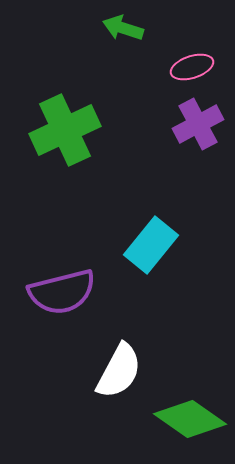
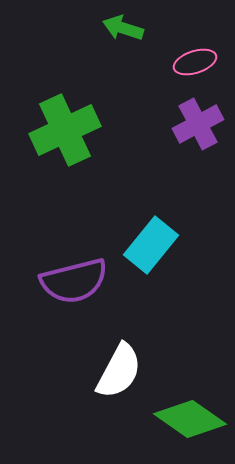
pink ellipse: moved 3 px right, 5 px up
purple semicircle: moved 12 px right, 11 px up
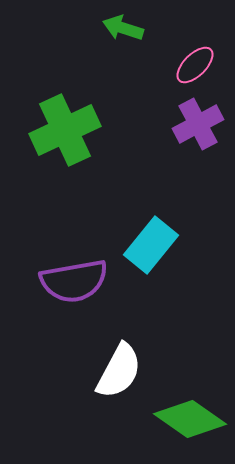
pink ellipse: moved 3 px down; rotated 27 degrees counterclockwise
purple semicircle: rotated 4 degrees clockwise
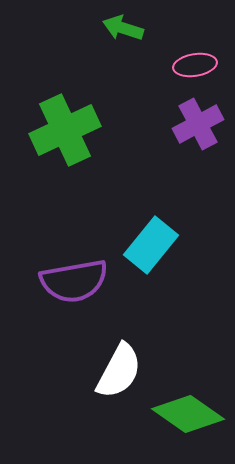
pink ellipse: rotated 36 degrees clockwise
green diamond: moved 2 px left, 5 px up
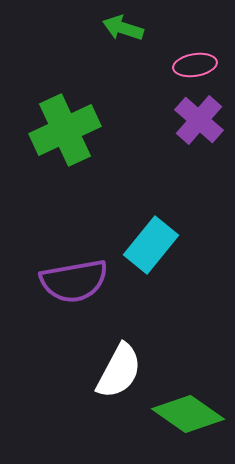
purple cross: moved 1 px right, 4 px up; rotated 21 degrees counterclockwise
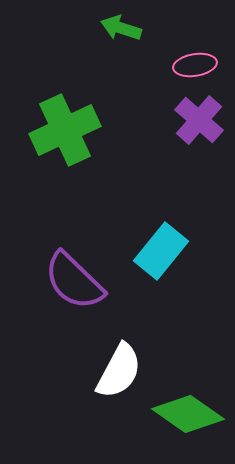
green arrow: moved 2 px left
cyan rectangle: moved 10 px right, 6 px down
purple semicircle: rotated 54 degrees clockwise
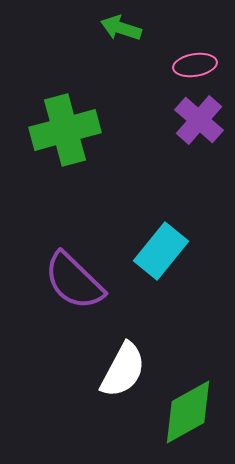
green cross: rotated 10 degrees clockwise
white semicircle: moved 4 px right, 1 px up
green diamond: moved 2 px up; rotated 64 degrees counterclockwise
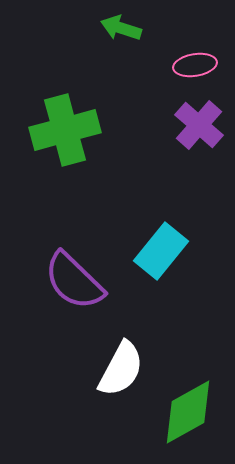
purple cross: moved 5 px down
white semicircle: moved 2 px left, 1 px up
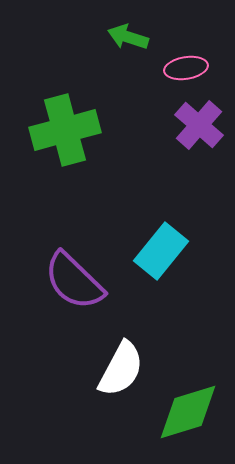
green arrow: moved 7 px right, 9 px down
pink ellipse: moved 9 px left, 3 px down
green diamond: rotated 12 degrees clockwise
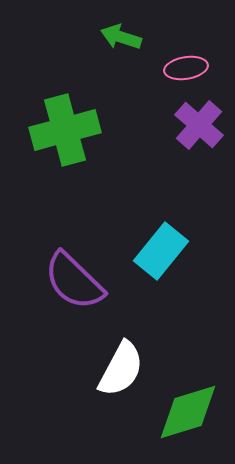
green arrow: moved 7 px left
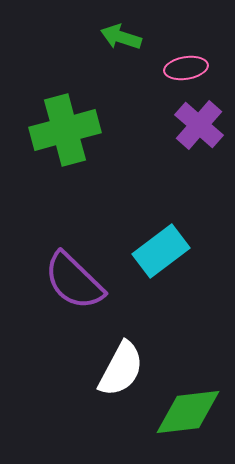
cyan rectangle: rotated 14 degrees clockwise
green diamond: rotated 10 degrees clockwise
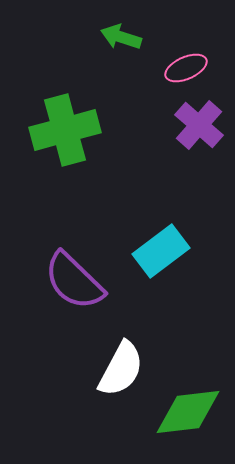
pink ellipse: rotated 15 degrees counterclockwise
